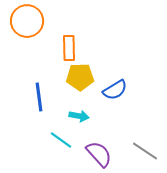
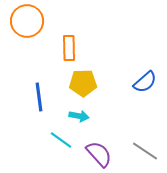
yellow pentagon: moved 3 px right, 6 px down
blue semicircle: moved 30 px right, 8 px up; rotated 10 degrees counterclockwise
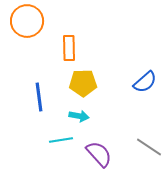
cyan line: rotated 45 degrees counterclockwise
gray line: moved 4 px right, 4 px up
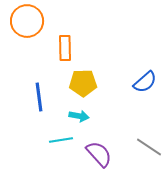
orange rectangle: moved 4 px left
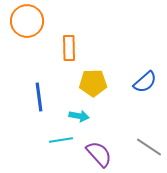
orange rectangle: moved 4 px right
yellow pentagon: moved 10 px right
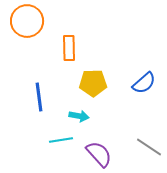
blue semicircle: moved 1 px left, 1 px down
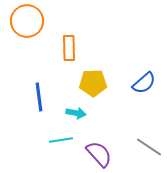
cyan arrow: moved 3 px left, 3 px up
